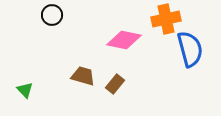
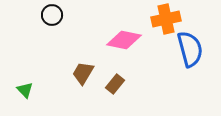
brown trapezoid: moved 3 px up; rotated 75 degrees counterclockwise
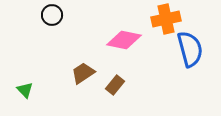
brown trapezoid: rotated 25 degrees clockwise
brown rectangle: moved 1 px down
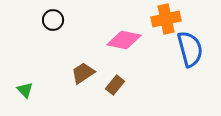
black circle: moved 1 px right, 5 px down
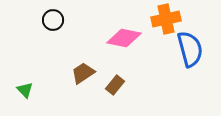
pink diamond: moved 2 px up
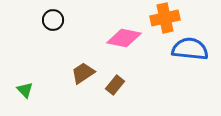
orange cross: moved 1 px left, 1 px up
blue semicircle: rotated 69 degrees counterclockwise
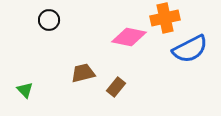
black circle: moved 4 px left
pink diamond: moved 5 px right, 1 px up
blue semicircle: rotated 147 degrees clockwise
brown trapezoid: rotated 20 degrees clockwise
brown rectangle: moved 1 px right, 2 px down
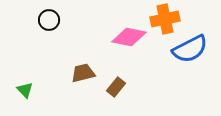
orange cross: moved 1 px down
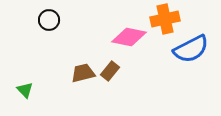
blue semicircle: moved 1 px right
brown rectangle: moved 6 px left, 16 px up
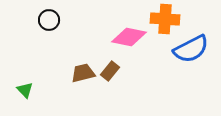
orange cross: rotated 16 degrees clockwise
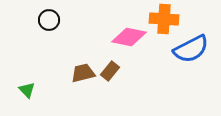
orange cross: moved 1 px left
green triangle: moved 2 px right
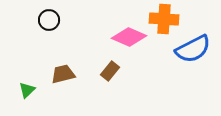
pink diamond: rotated 12 degrees clockwise
blue semicircle: moved 2 px right
brown trapezoid: moved 20 px left, 1 px down
green triangle: rotated 30 degrees clockwise
